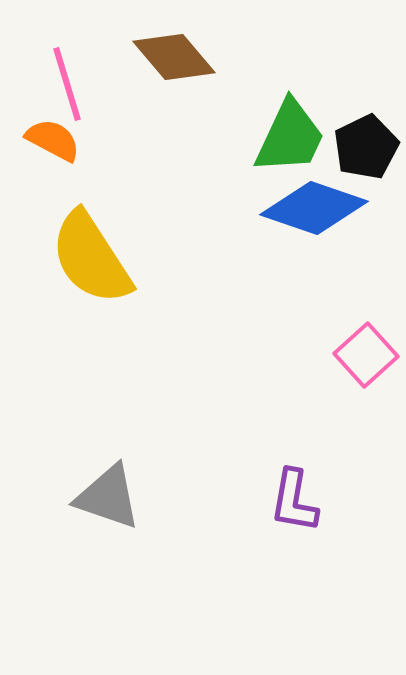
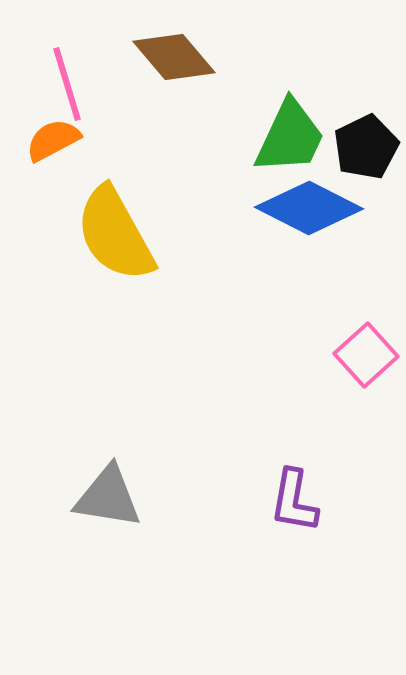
orange semicircle: rotated 56 degrees counterclockwise
blue diamond: moved 5 px left; rotated 8 degrees clockwise
yellow semicircle: moved 24 px right, 24 px up; rotated 4 degrees clockwise
gray triangle: rotated 10 degrees counterclockwise
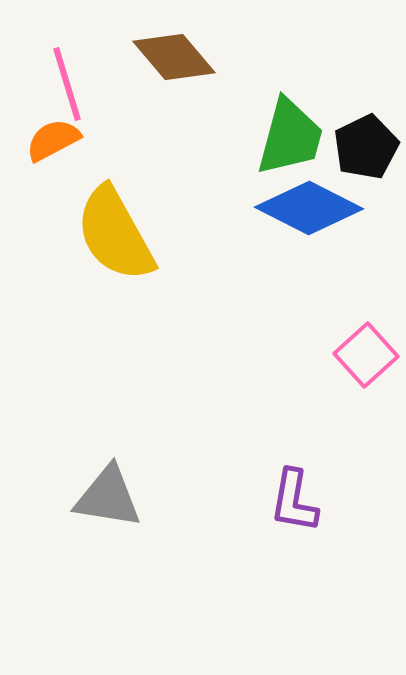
green trapezoid: rotated 10 degrees counterclockwise
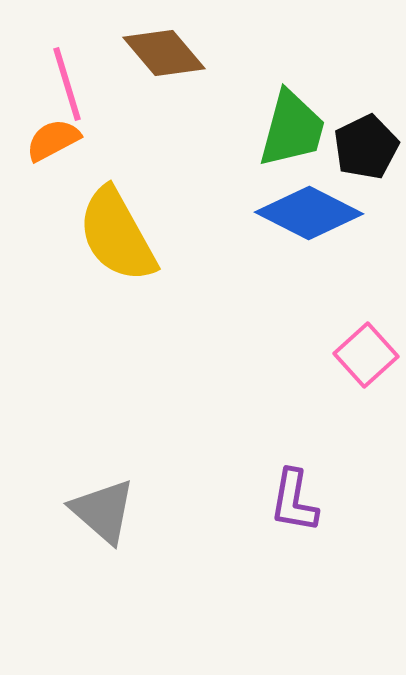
brown diamond: moved 10 px left, 4 px up
green trapezoid: moved 2 px right, 8 px up
blue diamond: moved 5 px down
yellow semicircle: moved 2 px right, 1 px down
gray triangle: moved 5 px left, 14 px down; rotated 32 degrees clockwise
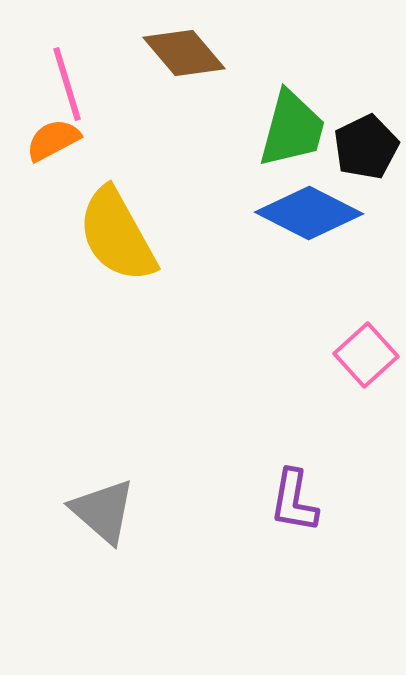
brown diamond: moved 20 px right
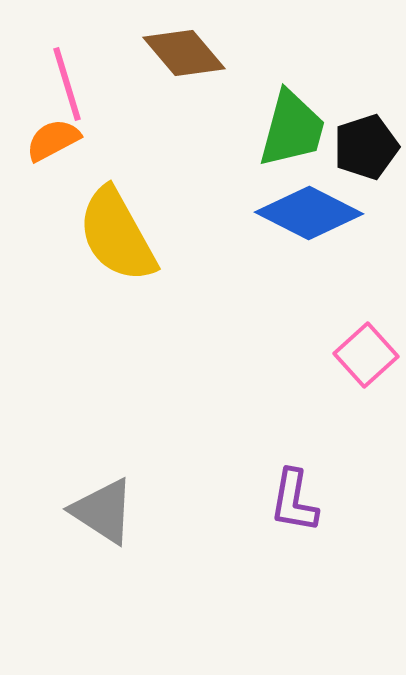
black pentagon: rotated 8 degrees clockwise
gray triangle: rotated 8 degrees counterclockwise
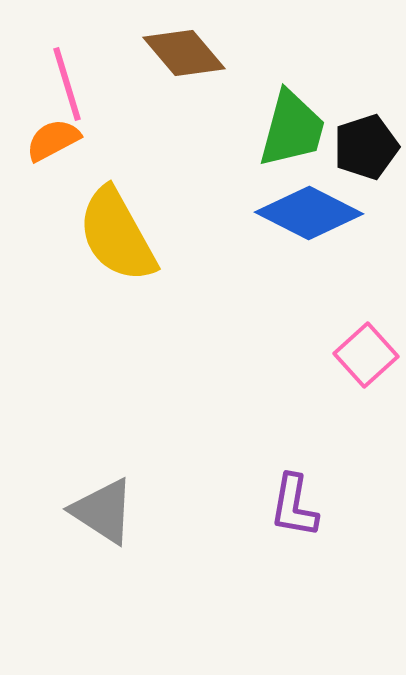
purple L-shape: moved 5 px down
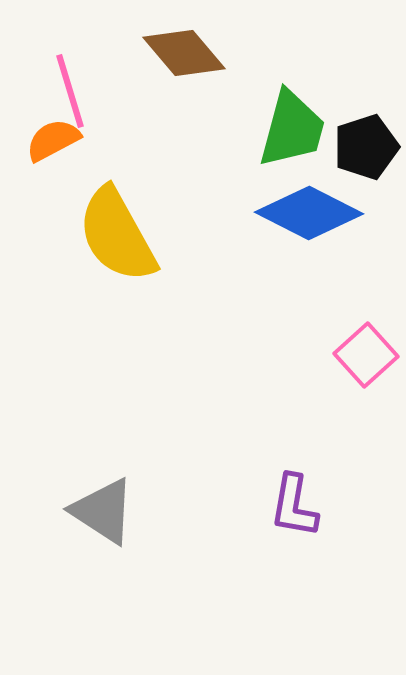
pink line: moved 3 px right, 7 px down
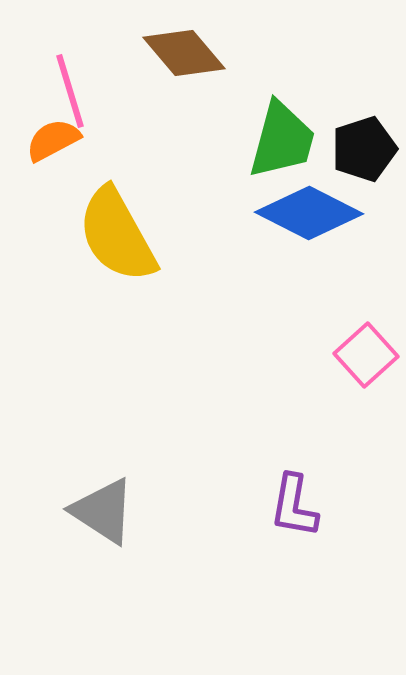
green trapezoid: moved 10 px left, 11 px down
black pentagon: moved 2 px left, 2 px down
